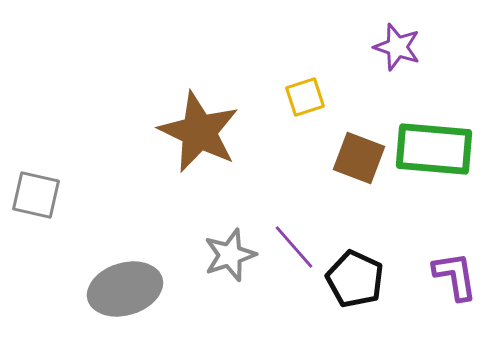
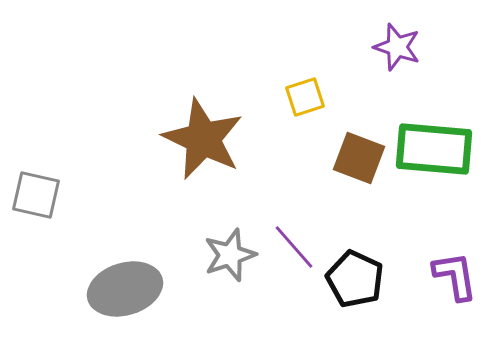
brown star: moved 4 px right, 7 px down
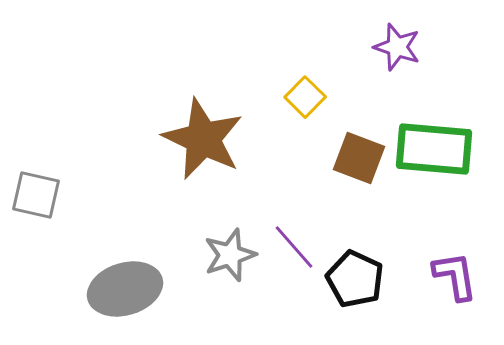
yellow square: rotated 27 degrees counterclockwise
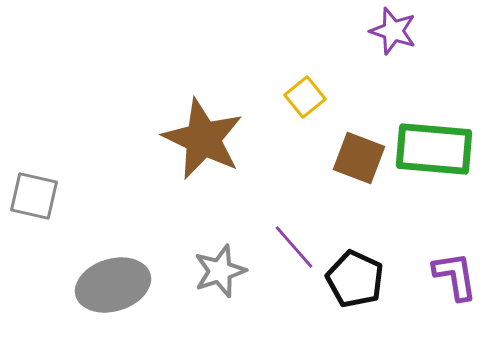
purple star: moved 4 px left, 16 px up
yellow square: rotated 6 degrees clockwise
gray square: moved 2 px left, 1 px down
gray star: moved 10 px left, 16 px down
gray ellipse: moved 12 px left, 4 px up
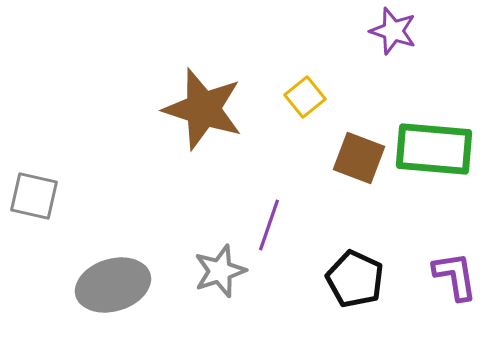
brown star: moved 30 px up; rotated 8 degrees counterclockwise
purple line: moved 25 px left, 22 px up; rotated 60 degrees clockwise
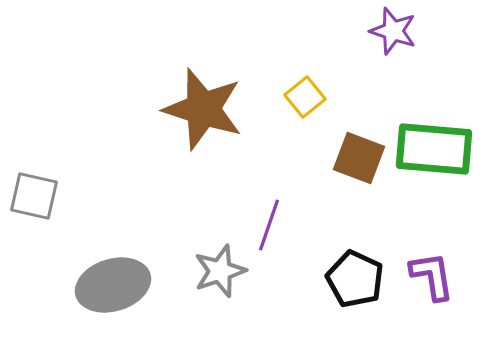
purple L-shape: moved 23 px left
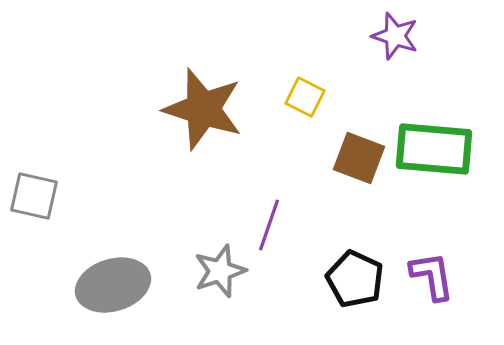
purple star: moved 2 px right, 5 px down
yellow square: rotated 24 degrees counterclockwise
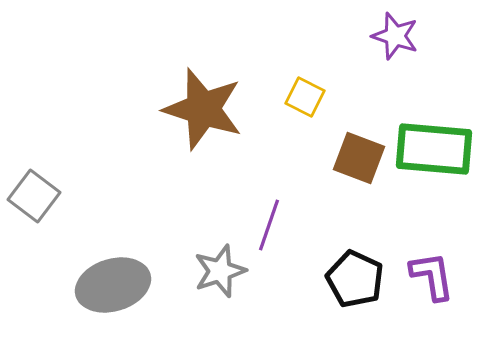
gray square: rotated 24 degrees clockwise
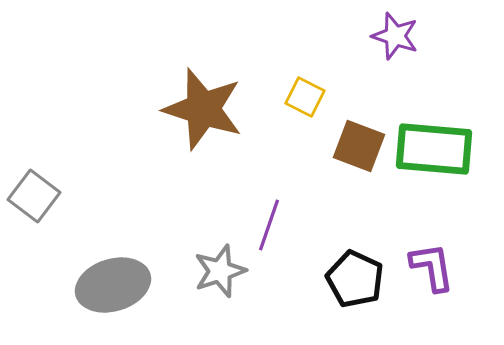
brown square: moved 12 px up
purple L-shape: moved 9 px up
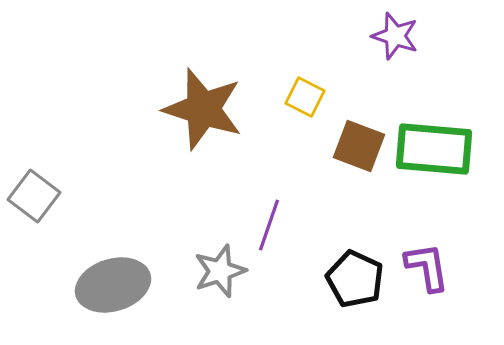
purple L-shape: moved 5 px left
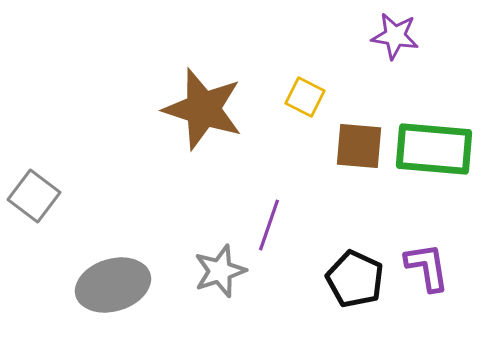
purple star: rotated 9 degrees counterclockwise
brown square: rotated 16 degrees counterclockwise
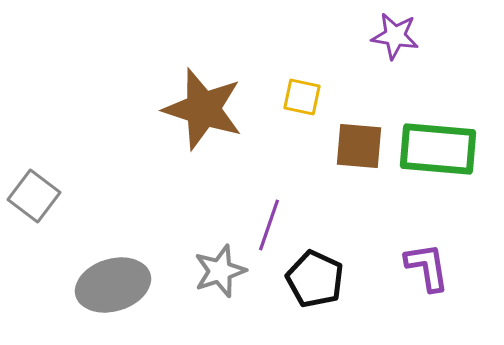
yellow square: moved 3 px left; rotated 15 degrees counterclockwise
green rectangle: moved 4 px right
black pentagon: moved 40 px left
